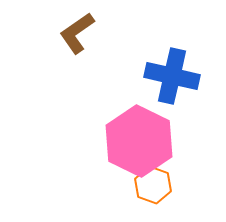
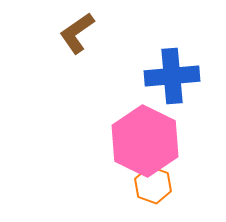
blue cross: rotated 18 degrees counterclockwise
pink hexagon: moved 6 px right
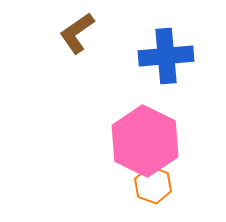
blue cross: moved 6 px left, 20 px up
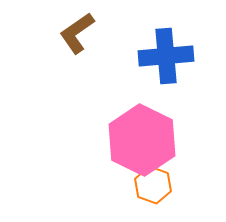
pink hexagon: moved 3 px left, 1 px up
